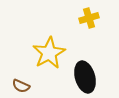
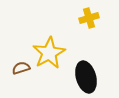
black ellipse: moved 1 px right
brown semicircle: moved 18 px up; rotated 138 degrees clockwise
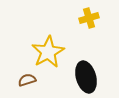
yellow star: moved 1 px left, 1 px up
brown semicircle: moved 6 px right, 12 px down
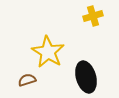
yellow cross: moved 4 px right, 2 px up
yellow star: rotated 12 degrees counterclockwise
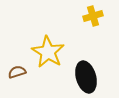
brown semicircle: moved 10 px left, 8 px up
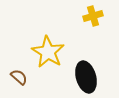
brown semicircle: moved 2 px right, 5 px down; rotated 60 degrees clockwise
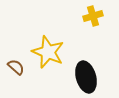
yellow star: rotated 8 degrees counterclockwise
brown semicircle: moved 3 px left, 10 px up
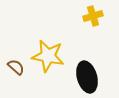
yellow star: moved 4 px down; rotated 12 degrees counterclockwise
black ellipse: moved 1 px right
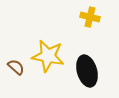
yellow cross: moved 3 px left, 1 px down; rotated 30 degrees clockwise
black ellipse: moved 6 px up
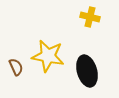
brown semicircle: rotated 24 degrees clockwise
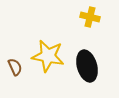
brown semicircle: moved 1 px left
black ellipse: moved 5 px up
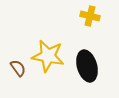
yellow cross: moved 1 px up
brown semicircle: moved 3 px right, 1 px down; rotated 12 degrees counterclockwise
